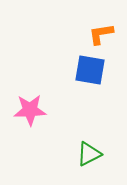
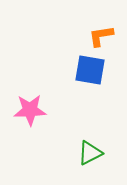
orange L-shape: moved 2 px down
green triangle: moved 1 px right, 1 px up
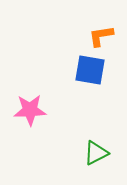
green triangle: moved 6 px right
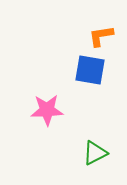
pink star: moved 17 px right
green triangle: moved 1 px left
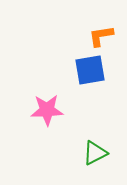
blue square: rotated 20 degrees counterclockwise
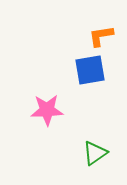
green triangle: rotated 8 degrees counterclockwise
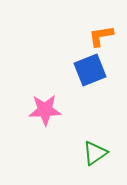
blue square: rotated 12 degrees counterclockwise
pink star: moved 2 px left
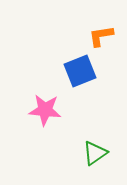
blue square: moved 10 px left, 1 px down
pink star: rotated 8 degrees clockwise
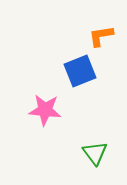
green triangle: rotated 32 degrees counterclockwise
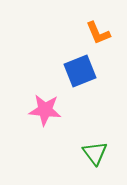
orange L-shape: moved 3 px left, 3 px up; rotated 104 degrees counterclockwise
